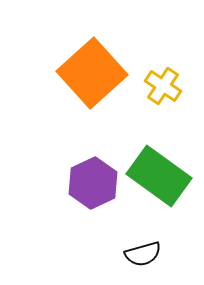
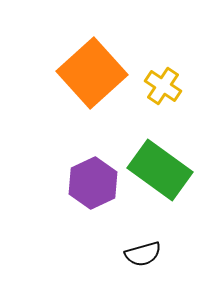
green rectangle: moved 1 px right, 6 px up
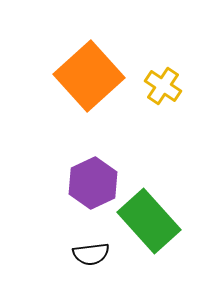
orange square: moved 3 px left, 3 px down
green rectangle: moved 11 px left, 51 px down; rotated 12 degrees clockwise
black semicircle: moved 52 px left; rotated 9 degrees clockwise
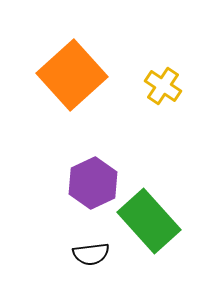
orange square: moved 17 px left, 1 px up
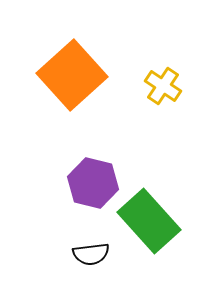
purple hexagon: rotated 21 degrees counterclockwise
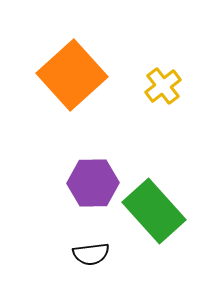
yellow cross: rotated 18 degrees clockwise
purple hexagon: rotated 15 degrees counterclockwise
green rectangle: moved 5 px right, 10 px up
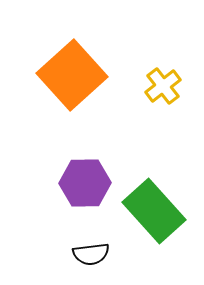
purple hexagon: moved 8 px left
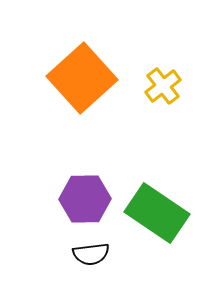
orange square: moved 10 px right, 3 px down
purple hexagon: moved 16 px down
green rectangle: moved 3 px right, 2 px down; rotated 14 degrees counterclockwise
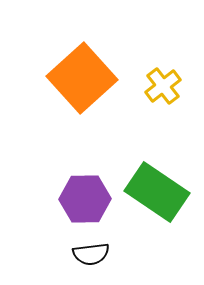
green rectangle: moved 21 px up
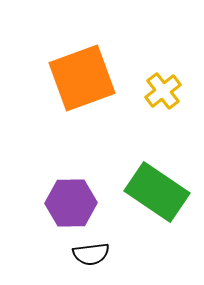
orange square: rotated 22 degrees clockwise
yellow cross: moved 5 px down
purple hexagon: moved 14 px left, 4 px down
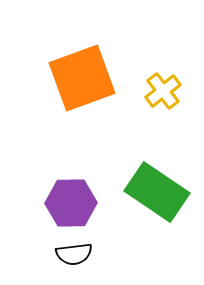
black semicircle: moved 17 px left
